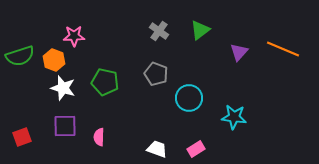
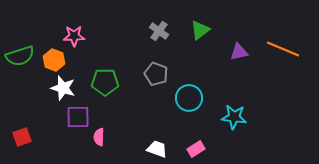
purple triangle: rotated 36 degrees clockwise
green pentagon: rotated 12 degrees counterclockwise
purple square: moved 13 px right, 9 px up
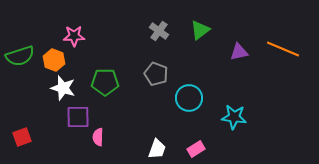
pink semicircle: moved 1 px left
white trapezoid: rotated 90 degrees clockwise
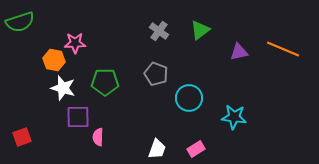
pink star: moved 1 px right, 7 px down
green semicircle: moved 34 px up
orange hexagon: rotated 10 degrees counterclockwise
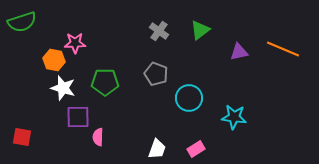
green semicircle: moved 2 px right
red square: rotated 30 degrees clockwise
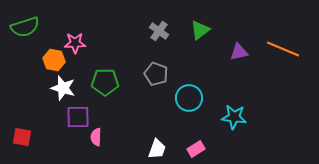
green semicircle: moved 3 px right, 5 px down
pink semicircle: moved 2 px left
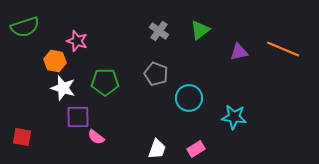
pink star: moved 2 px right, 2 px up; rotated 20 degrees clockwise
orange hexagon: moved 1 px right, 1 px down
pink semicircle: rotated 54 degrees counterclockwise
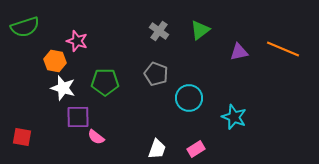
cyan star: rotated 15 degrees clockwise
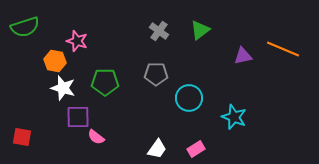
purple triangle: moved 4 px right, 4 px down
gray pentagon: rotated 20 degrees counterclockwise
white trapezoid: rotated 15 degrees clockwise
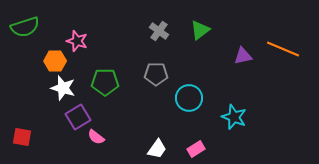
orange hexagon: rotated 10 degrees counterclockwise
purple square: rotated 30 degrees counterclockwise
